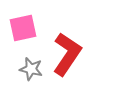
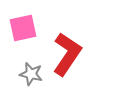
gray star: moved 5 px down
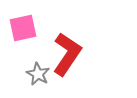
gray star: moved 7 px right; rotated 15 degrees clockwise
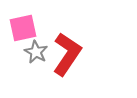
gray star: moved 2 px left, 22 px up
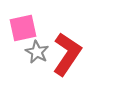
gray star: moved 1 px right
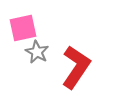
red L-shape: moved 9 px right, 13 px down
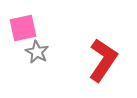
red L-shape: moved 27 px right, 7 px up
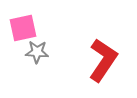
gray star: rotated 25 degrees counterclockwise
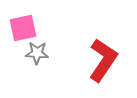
gray star: moved 1 px down
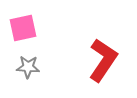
gray star: moved 9 px left, 14 px down
